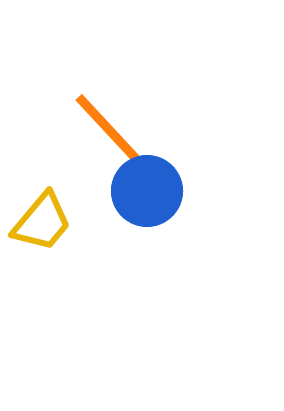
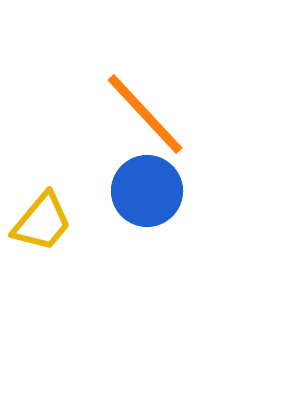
orange line: moved 32 px right, 20 px up
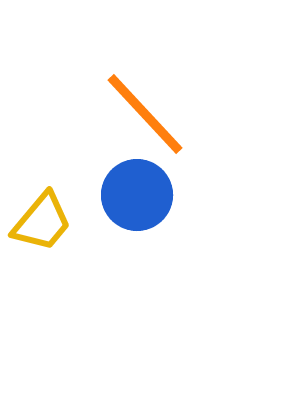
blue circle: moved 10 px left, 4 px down
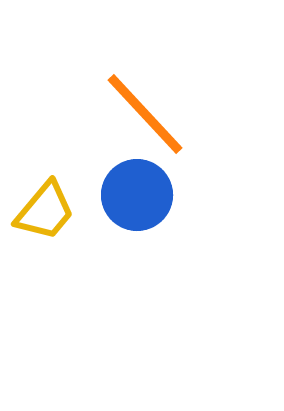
yellow trapezoid: moved 3 px right, 11 px up
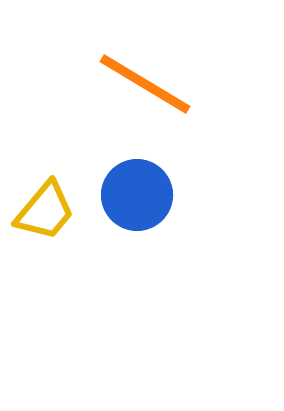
orange line: moved 30 px up; rotated 16 degrees counterclockwise
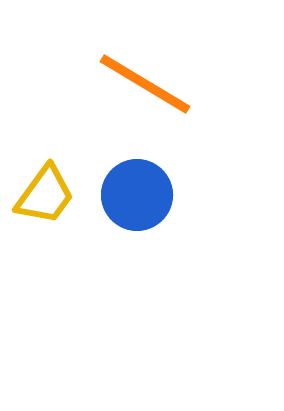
yellow trapezoid: moved 16 px up; rotated 4 degrees counterclockwise
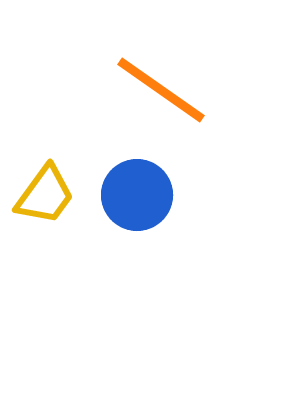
orange line: moved 16 px right, 6 px down; rotated 4 degrees clockwise
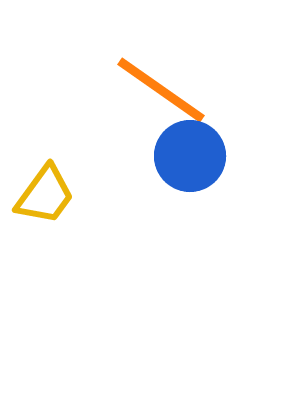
blue circle: moved 53 px right, 39 px up
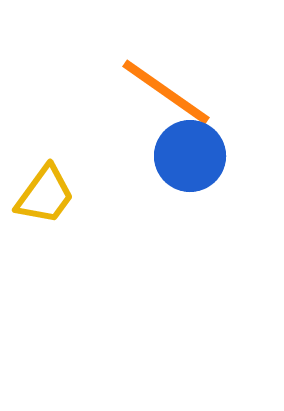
orange line: moved 5 px right, 2 px down
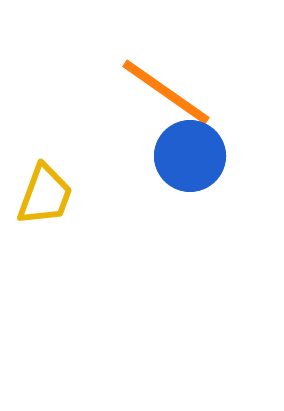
yellow trapezoid: rotated 16 degrees counterclockwise
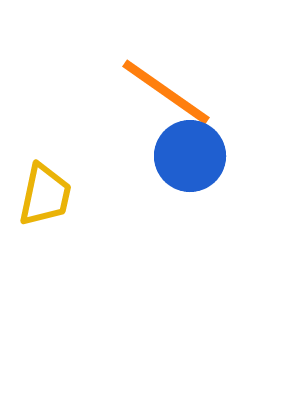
yellow trapezoid: rotated 8 degrees counterclockwise
